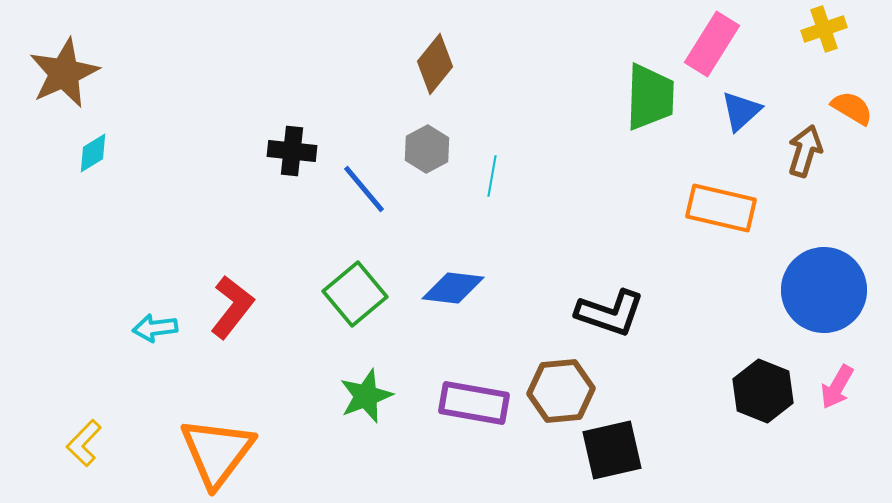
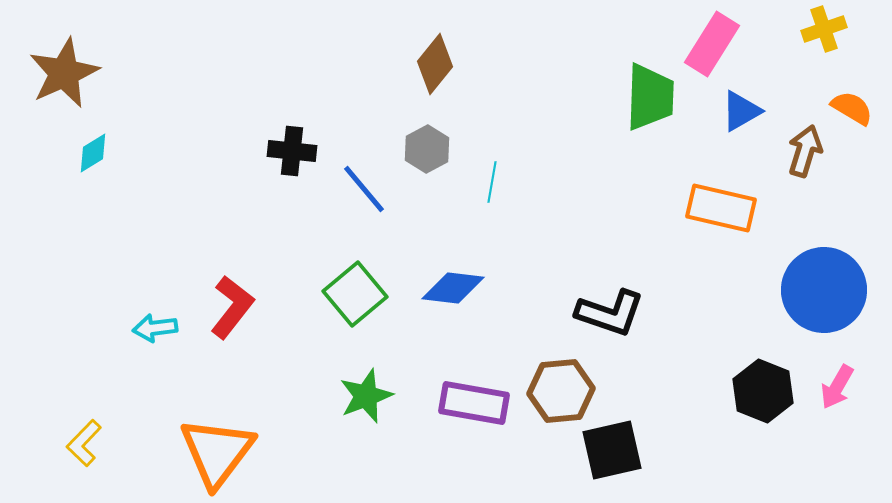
blue triangle: rotated 12 degrees clockwise
cyan line: moved 6 px down
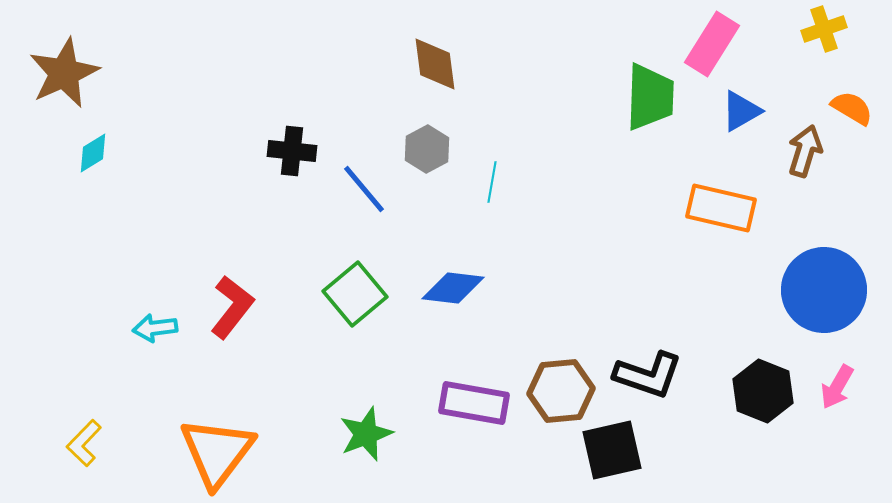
brown diamond: rotated 46 degrees counterclockwise
black L-shape: moved 38 px right, 62 px down
green star: moved 38 px down
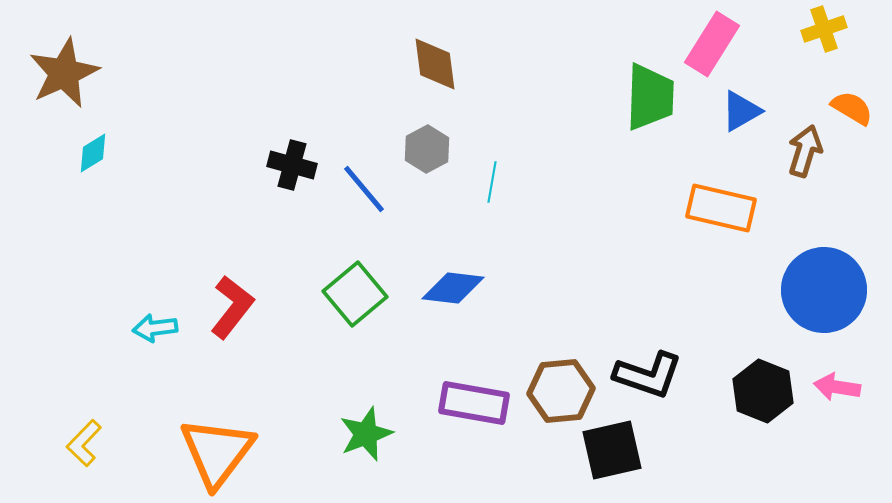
black cross: moved 14 px down; rotated 9 degrees clockwise
pink arrow: rotated 69 degrees clockwise
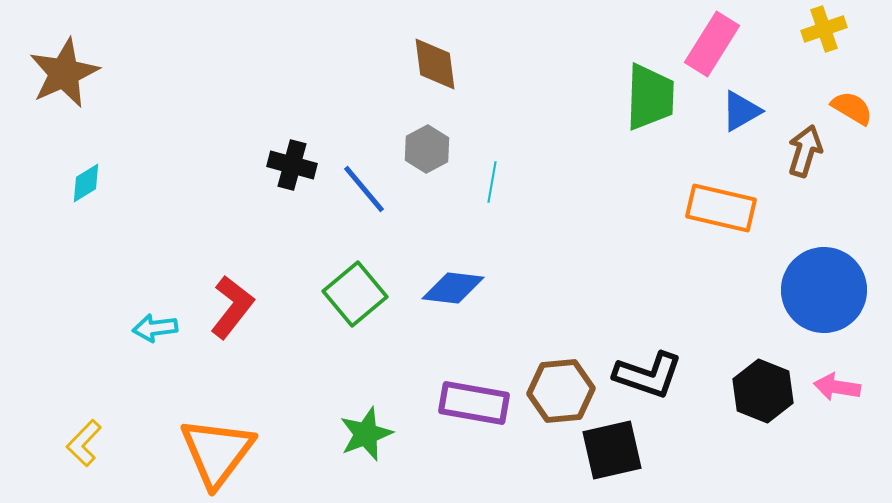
cyan diamond: moved 7 px left, 30 px down
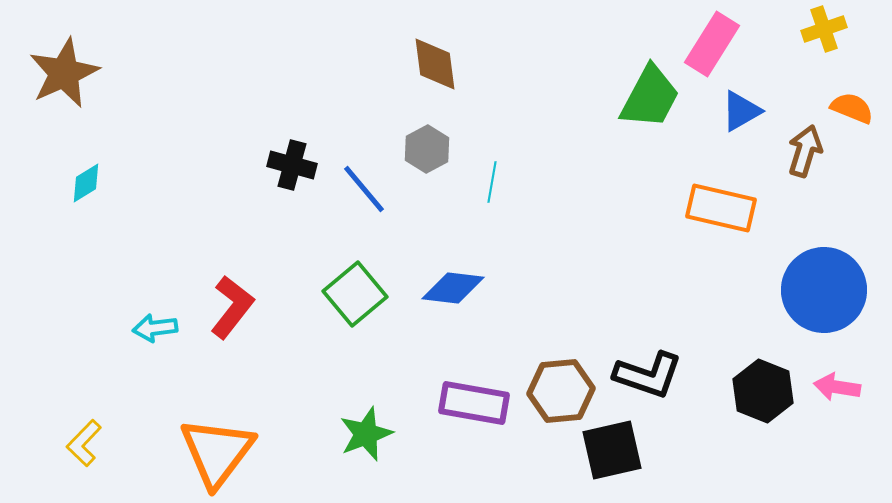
green trapezoid: rotated 26 degrees clockwise
orange semicircle: rotated 9 degrees counterclockwise
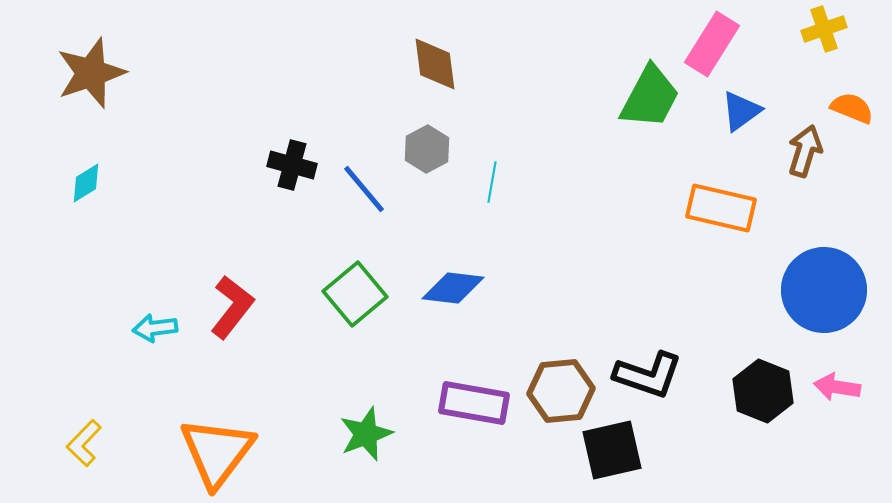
brown star: moved 27 px right; rotated 6 degrees clockwise
blue triangle: rotated 6 degrees counterclockwise
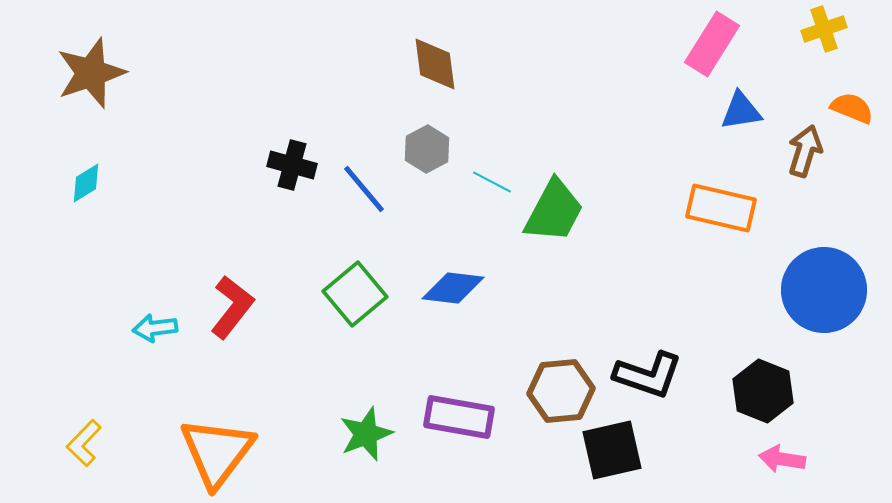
green trapezoid: moved 96 px left, 114 px down
blue triangle: rotated 27 degrees clockwise
cyan line: rotated 72 degrees counterclockwise
pink arrow: moved 55 px left, 72 px down
purple rectangle: moved 15 px left, 14 px down
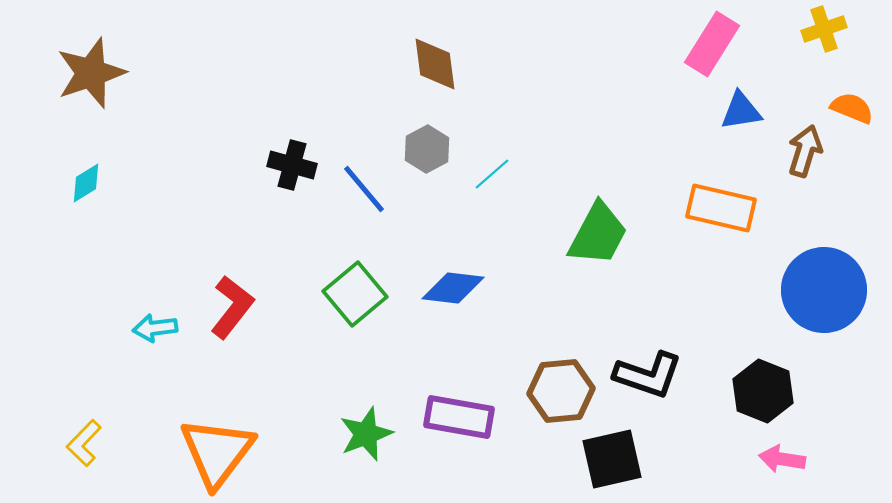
cyan line: moved 8 px up; rotated 69 degrees counterclockwise
green trapezoid: moved 44 px right, 23 px down
black square: moved 9 px down
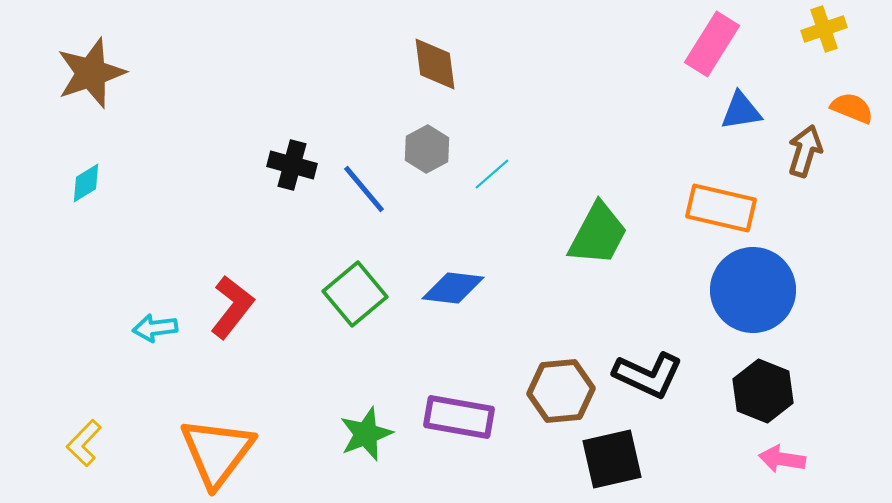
blue circle: moved 71 px left
black L-shape: rotated 6 degrees clockwise
